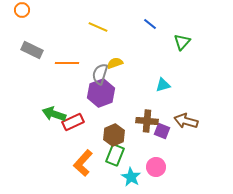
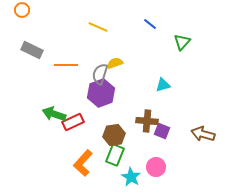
orange line: moved 1 px left, 2 px down
brown arrow: moved 17 px right, 13 px down
brown hexagon: rotated 15 degrees clockwise
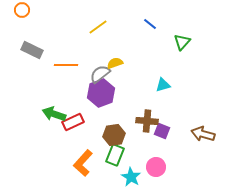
yellow line: rotated 60 degrees counterclockwise
gray semicircle: rotated 35 degrees clockwise
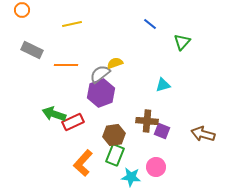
yellow line: moved 26 px left, 3 px up; rotated 24 degrees clockwise
cyan star: rotated 24 degrees counterclockwise
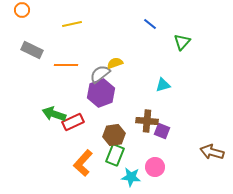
brown arrow: moved 9 px right, 18 px down
pink circle: moved 1 px left
